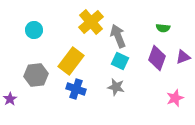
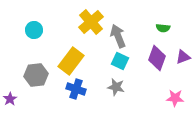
pink star: rotated 24 degrees clockwise
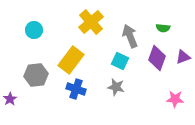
gray arrow: moved 12 px right
yellow rectangle: moved 1 px up
pink star: moved 1 px down
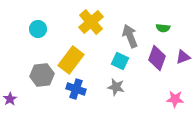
cyan circle: moved 4 px right, 1 px up
gray hexagon: moved 6 px right
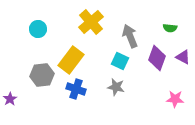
green semicircle: moved 7 px right
purple triangle: rotated 49 degrees clockwise
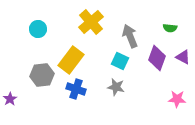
pink star: moved 2 px right
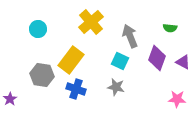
purple triangle: moved 5 px down
gray hexagon: rotated 15 degrees clockwise
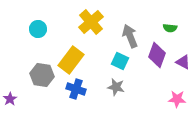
purple diamond: moved 3 px up
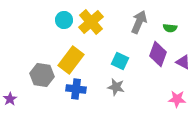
cyan circle: moved 26 px right, 9 px up
gray arrow: moved 9 px right, 14 px up; rotated 45 degrees clockwise
purple diamond: moved 1 px right, 1 px up
blue cross: rotated 12 degrees counterclockwise
